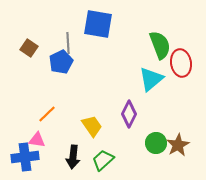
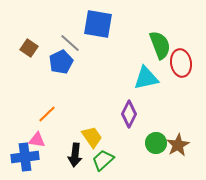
gray line: moved 2 px right; rotated 45 degrees counterclockwise
cyan triangle: moved 5 px left, 1 px up; rotated 28 degrees clockwise
yellow trapezoid: moved 11 px down
black arrow: moved 2 px right, 2 px up
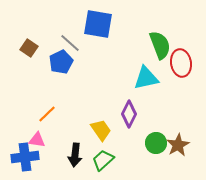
yellow trapezoid: moved 9 px right, 7 px up
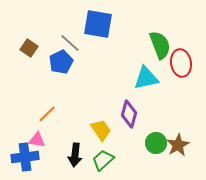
purple diamond: rotated 12 degrees counterclockwise
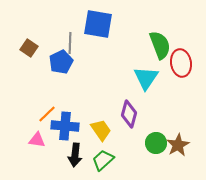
gray line: rotated 50 degrees clockwise
cyan triangle: rotated 44 degrees counterclockwise
blue cross: moved 40 px right, 31 px up; rotated 12 degrees clockwise
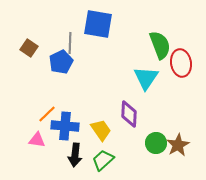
purple diamond: rotated 12 degrees counterclockwise
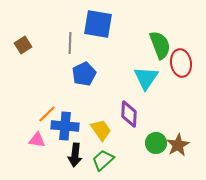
brown square: moved 6 px left, 3 px up; rotated 24 degrees clockwise
blue pentagon: moved 23 px right, 12 px down
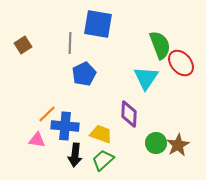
red ellipse: rotated 32 degrees counterclockwise
yellow trapezoid: moved 4 px down; rotated 35 degrees counterclockwise
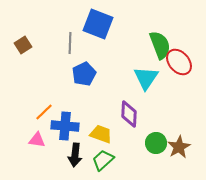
blue square: rotated 12 degrees clockwise
red ellipse: moved 2 px left, 1 px up
orange line: moved 3 px left, 2 px up
brown star: moved 1 px right, 2 px down
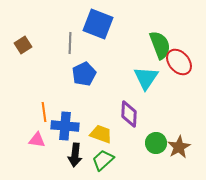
orange line: rotated 54 degrees counterclockwise
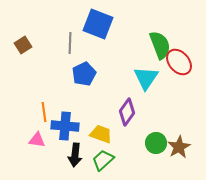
purple diamond: moved 2 px left, 2 px up; rotated 32 degrees clockwise
